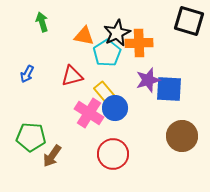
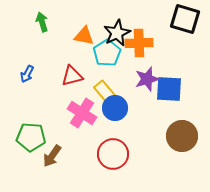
black square: moved 4 px left, 2 px up
purple star: moved 1 px left, 1 px up
yellow rectangle: moved 1 px up
pink cross: moved 7 px left
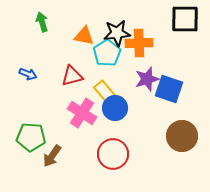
black square: rotated 16 degrees counterclockwise
black star: rotated 20 degrees clockwise
blue arrow: moved 1 px right; rotated 96 degrees counterclockwise
blue square: rotated 16 degrees clockwise
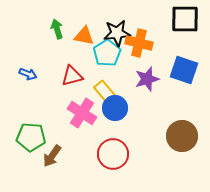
green arrow: moved 15 px right, 7 px down
orange cross: rotated 16 degrees clockwise
blue square: moved 15 px right, 19 px up
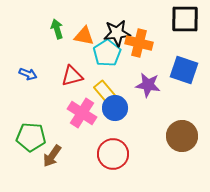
purple star: moved 1 px right, 6 px down; rotated 25 degrees clockwise
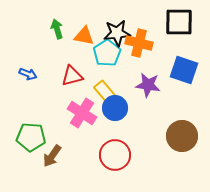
black square: moved 6 px left, 3 px down
red circle: moved 2 px right, 1 px down
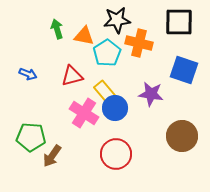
black star: moved 13 px up
purple star: moved 3 px right, 9 px down
pink cross: moved 2 px right
red circle: moved 1 px right, 1 px up
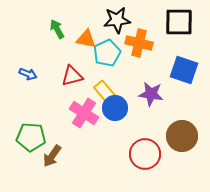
green arrow: rotated 12 degrees counterclockwise
orange triangle: moved 2 px right, 3 px down
cyan pentagon: rotated 8 degrees clockwise
red circle: moved 29 px right
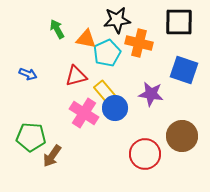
red triangle: moved 4 px right
